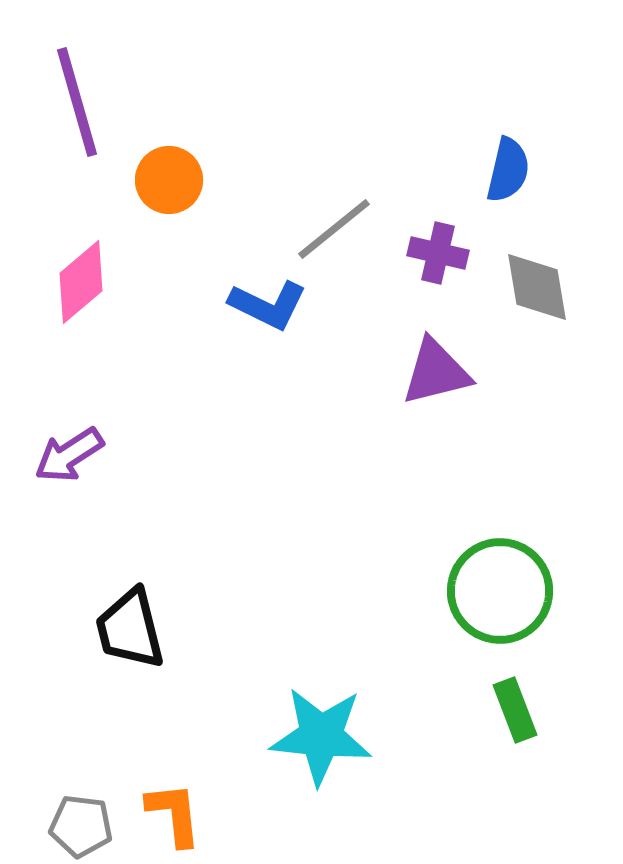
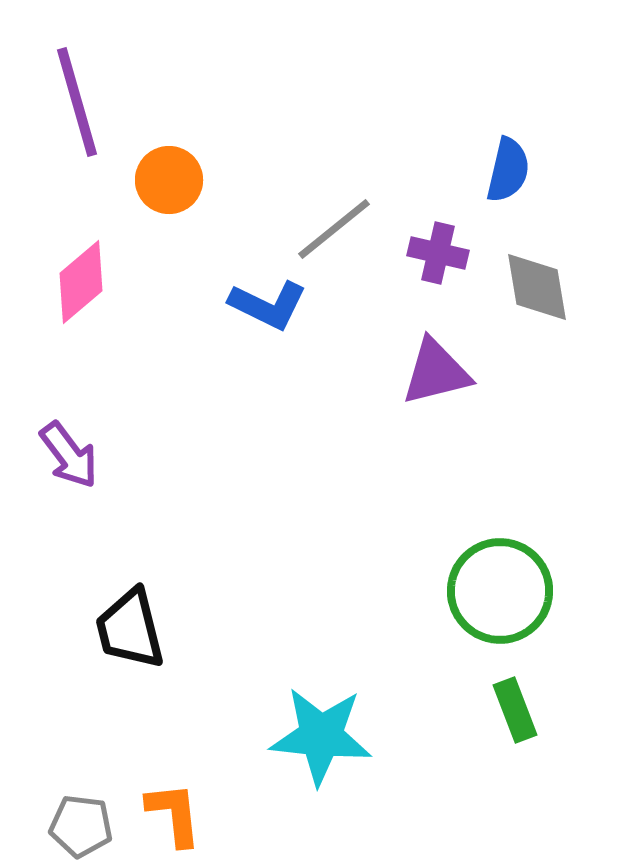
purple arrow: rotated 94 degrees counterclockwise
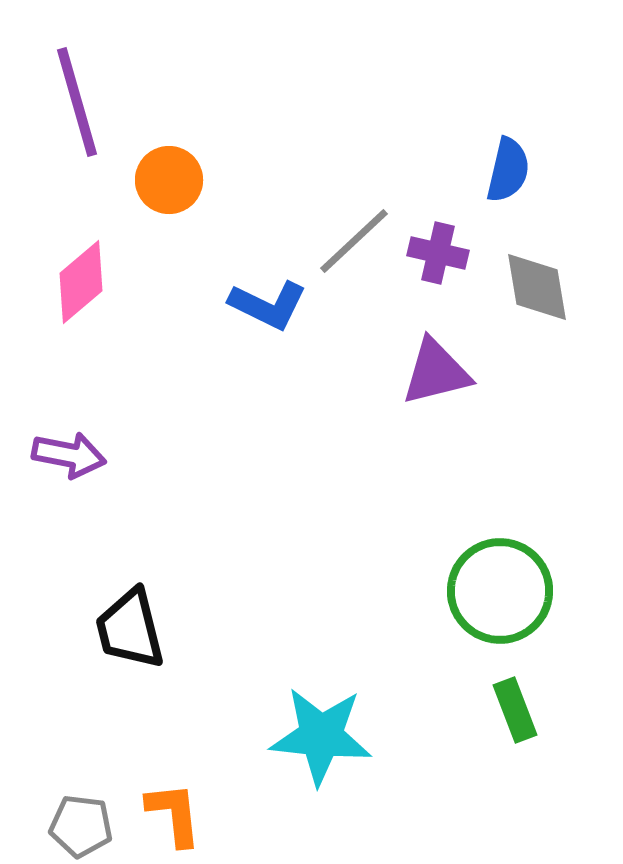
gray line: moved 20 px right, 12 px down; rotated 4 degrees counterclockwise
purple arrow: rotated 42 degrees counterclockwise
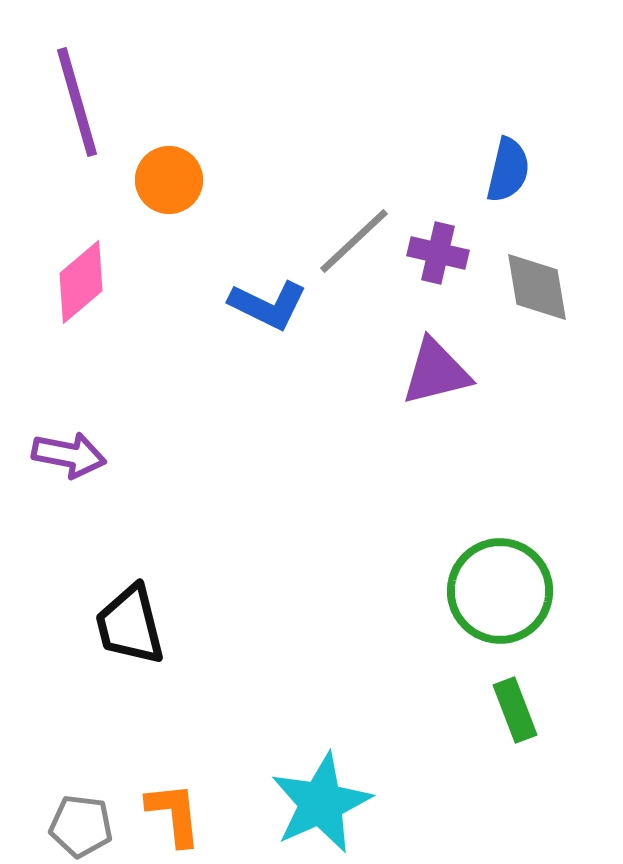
black trapezoid: moved 4 px up
cyan star: moved 67 px down; rotated 30 degrees counterclockwise
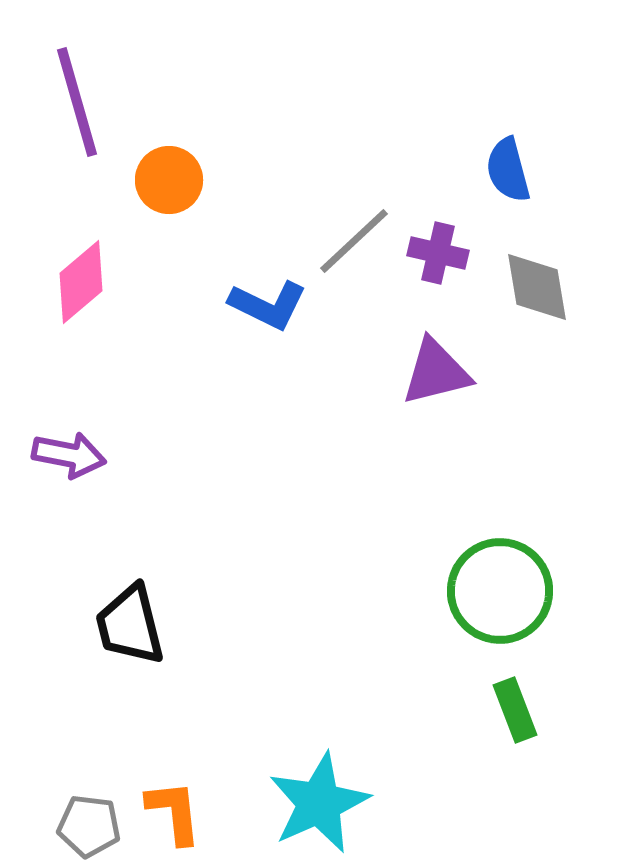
blue semicircle: rotated 152 degrees clockwise
cyan star: moved 2 px left
orange L-shape: moved 2 px up
gray pentagon: moved 8 px right
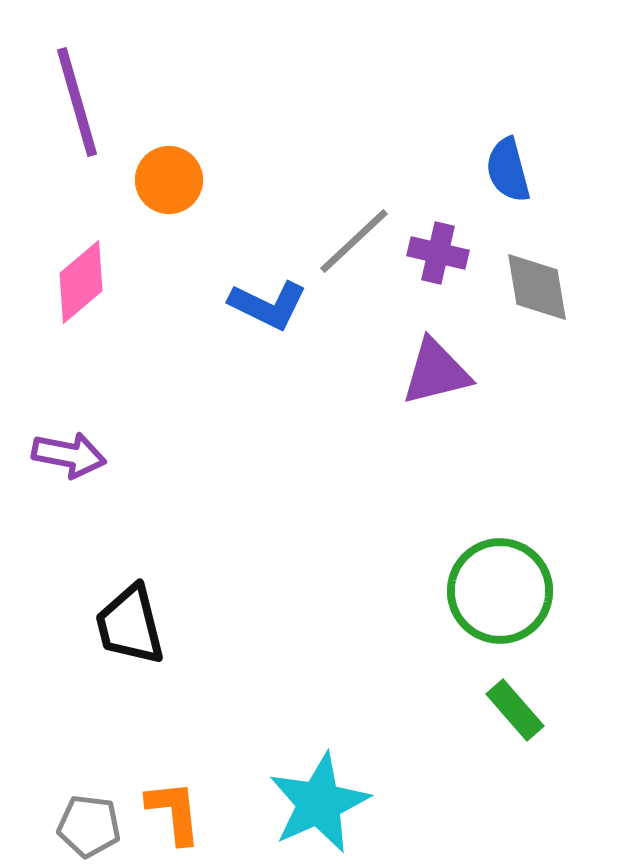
green rectangle: rotated 20 degrees counterclockwise
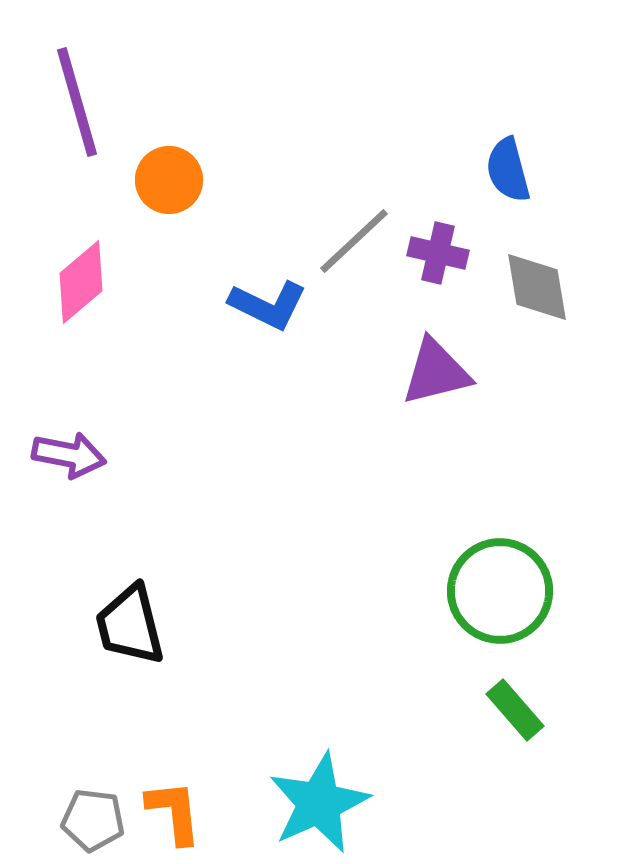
gray pentagon: moved 4 px right, 6 px up
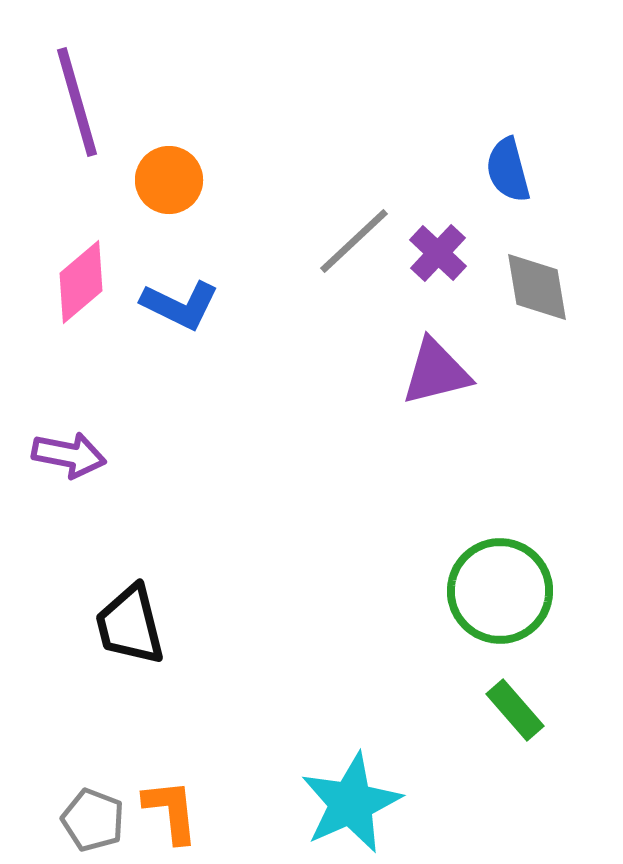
purple cross: rotated 30 degrees clockwise
blue L-shape: moved 88 px left
cyan star: moved 32 px right
orange L-shape: moved 3 px left, 1 px up
gray pentagon: rotated 14 degrees clockwise
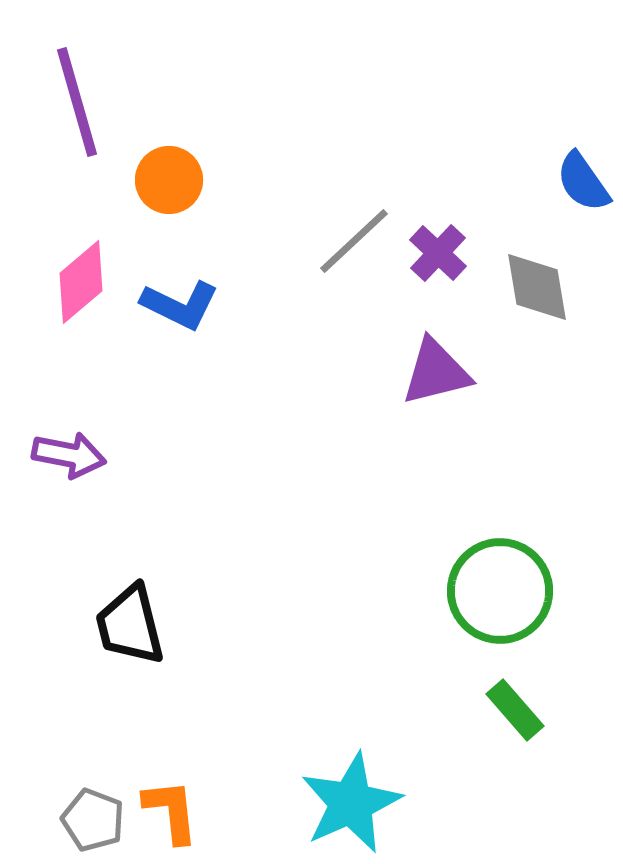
blue semicircle: moved 75 px right, 12 px down; rotated 20 degrees counterclockwise
